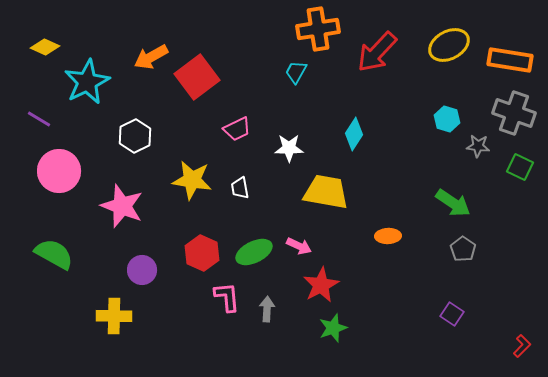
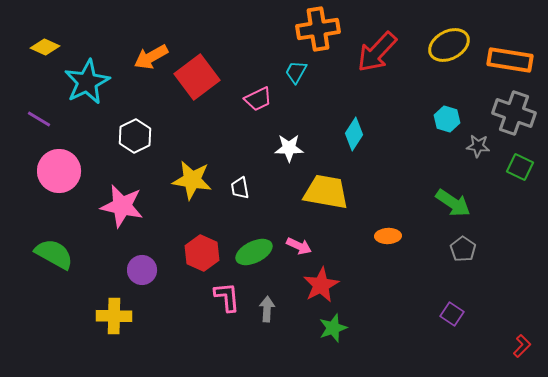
pink trapezoid: moved 21 px right, 30 px up
pink star: rotated 9 degrees counterclockwise
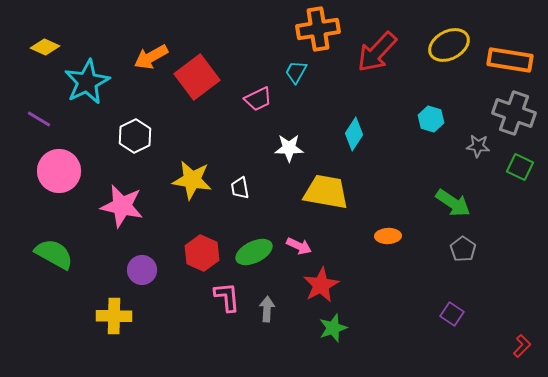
cyan hexagon: moved 16 px left
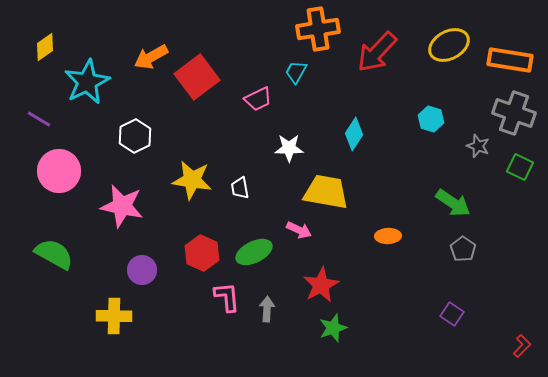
yellow diamond: rotated 60 degrees counterclockwise
gray star: rotated 15 degrees clockwise
pink arrow: moved 16 px up
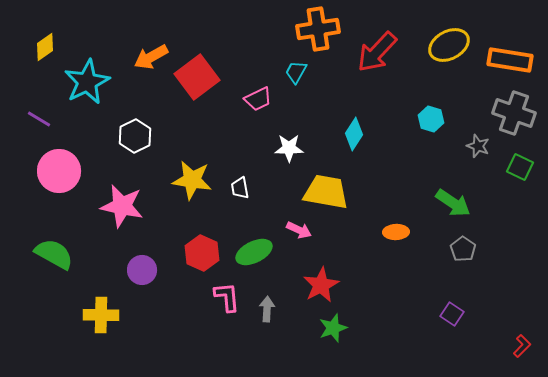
orange ellipse: moved 8 px right, 4 px up
yellow cross: moved 13 px left, 1 px up
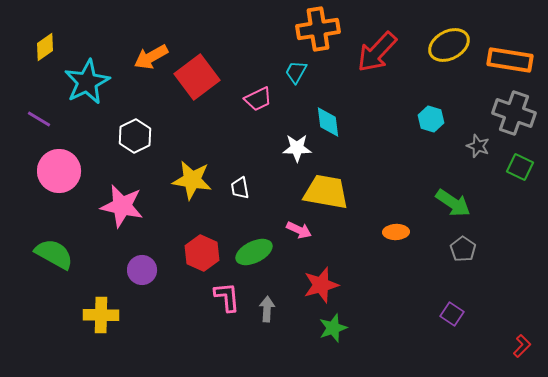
cyan diamond: moved 26 px left, 12 px up; rotated 40 degrees counterclockwise
white star: moved 8 px right
red star: rotated 12 degrees clockwise
